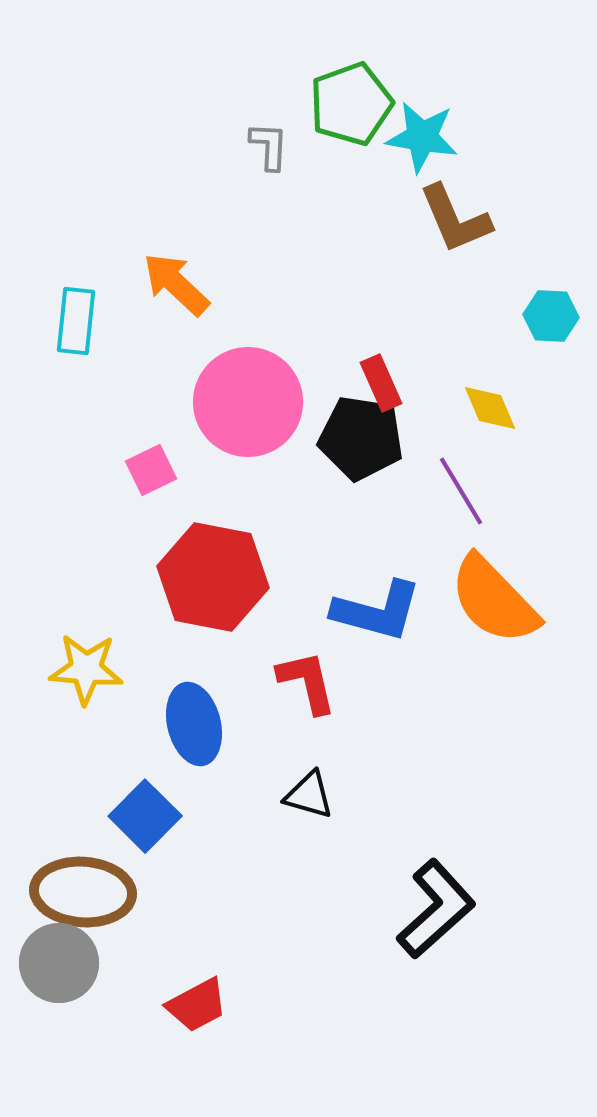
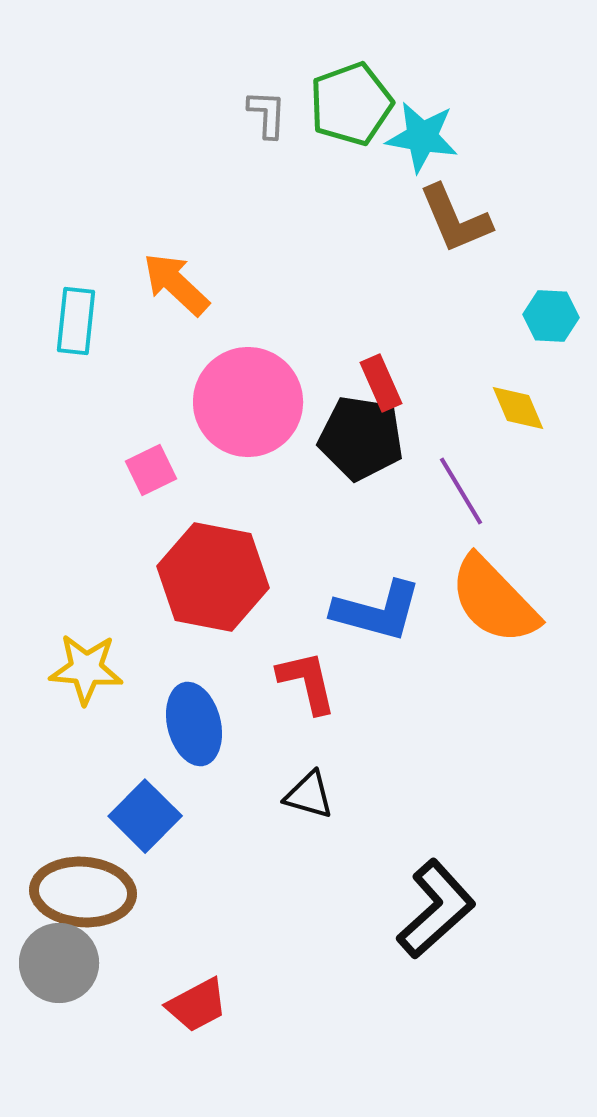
gray L-shape: moved 2 px left, 32 px up
yellow diamond: moved 28 px right
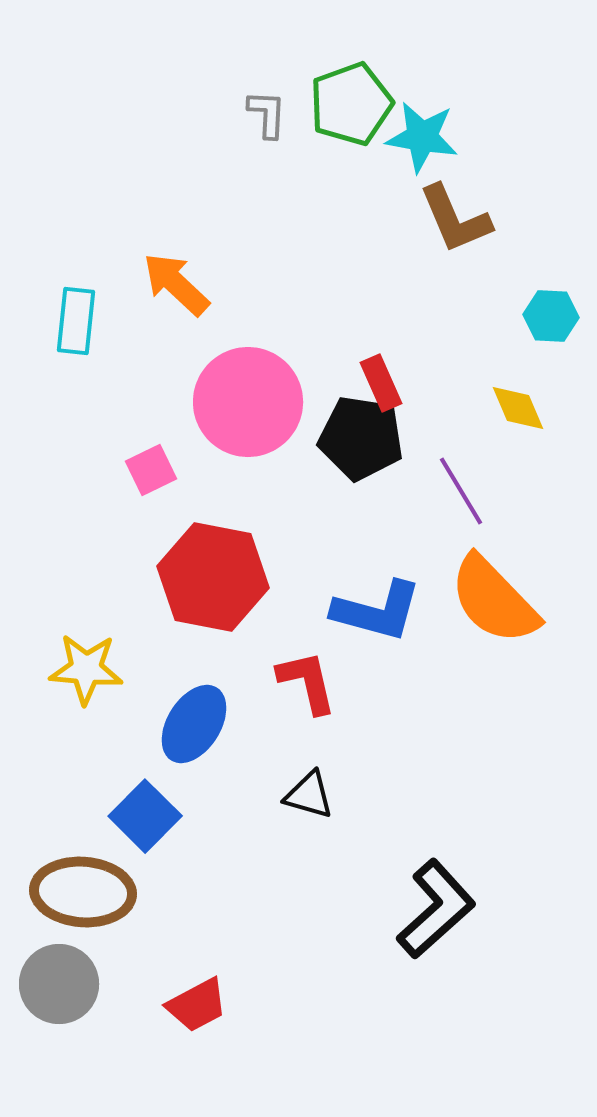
blue ellipse: rotated 46 degrees clockwise
gray circle: moved 21 px down
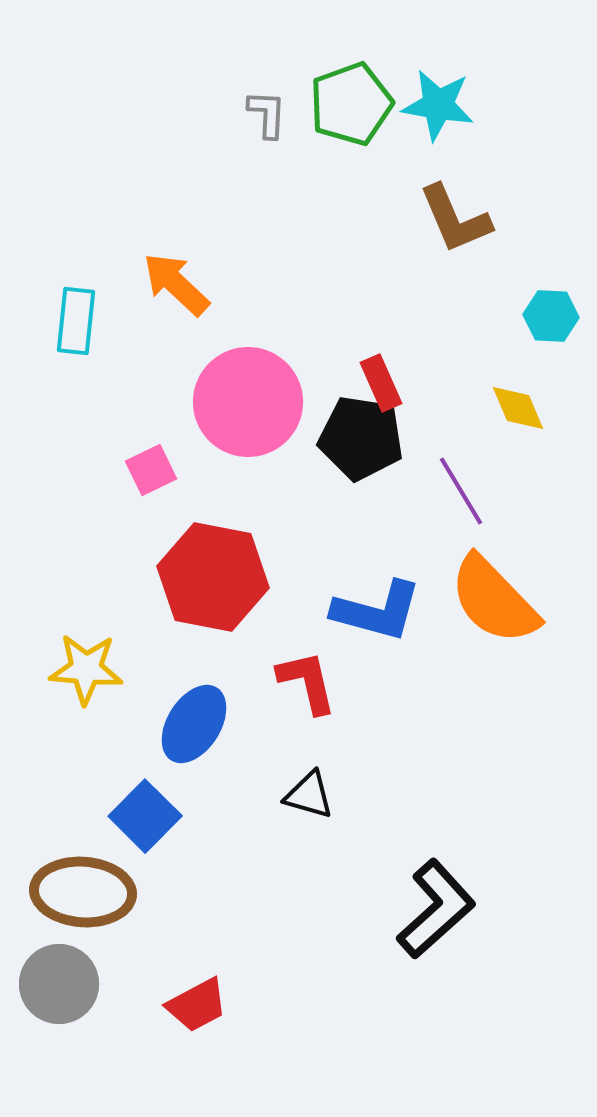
cyan star: moved 16 px right, 32 px up
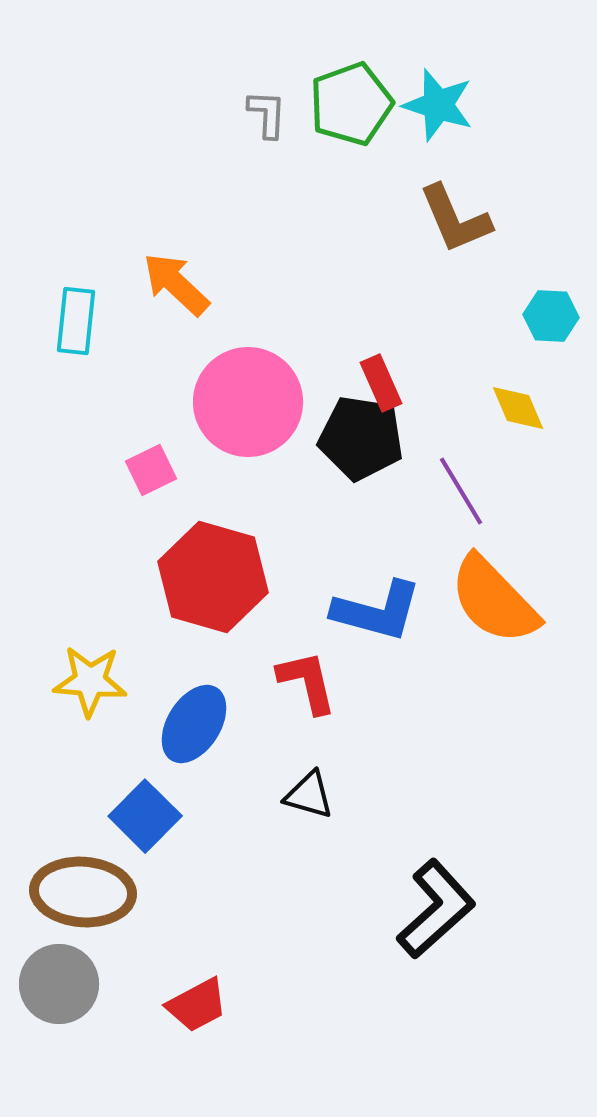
cyan star: rotated 8 degrees clockwise
red hexagon: rotated 5 degrees clockwise
yellow star: moved 4 px right, 12 px down
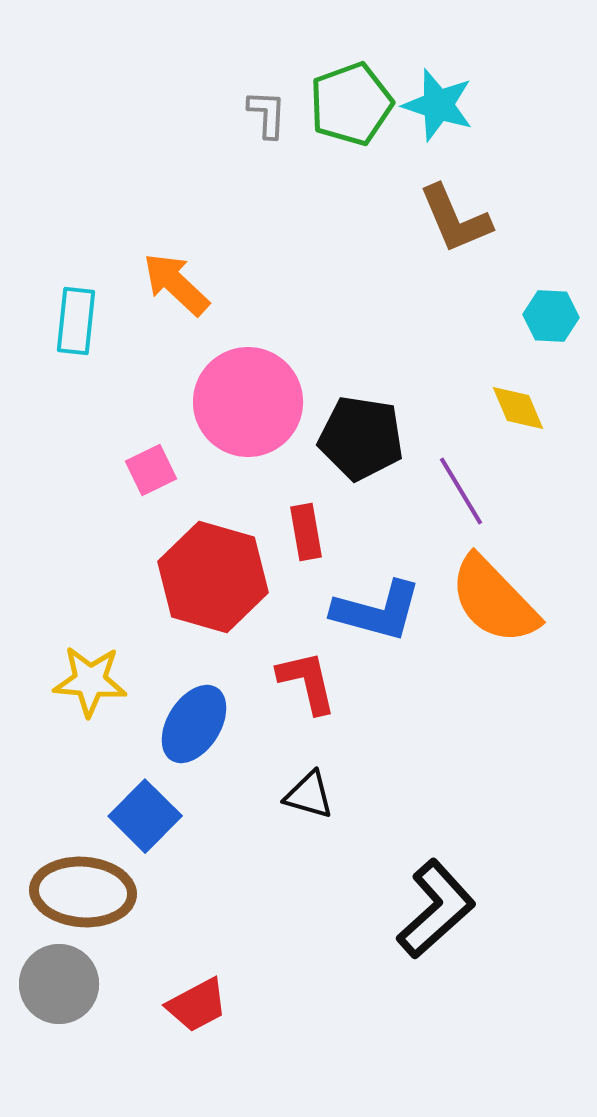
red rectangle: moved 75 px left, 149 px down; rotated 14 degrees clockwise
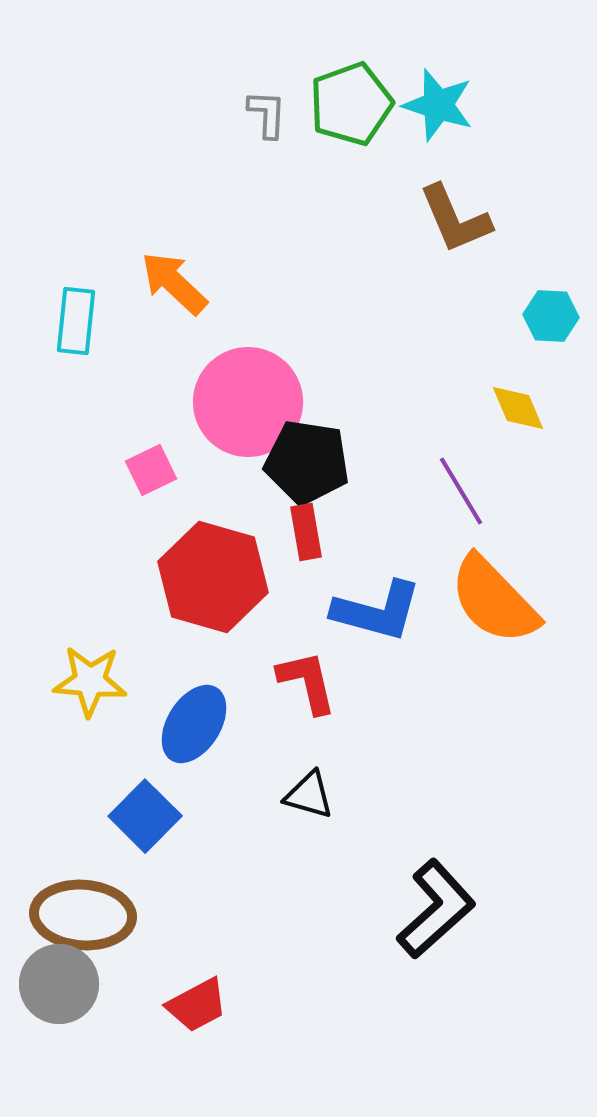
orange arrow: moved 2 px left, 1 px up
black pentagon: moved 54 px left, 24 px down
brown ellipse: moved 23 px down
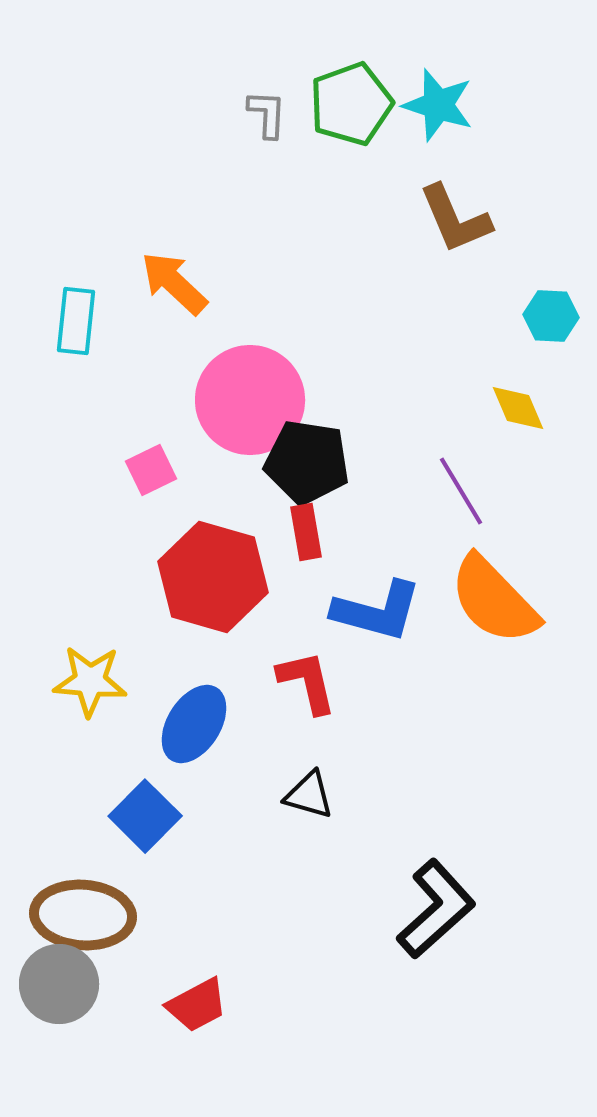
pink circle: moved 2 px right, 2 px up
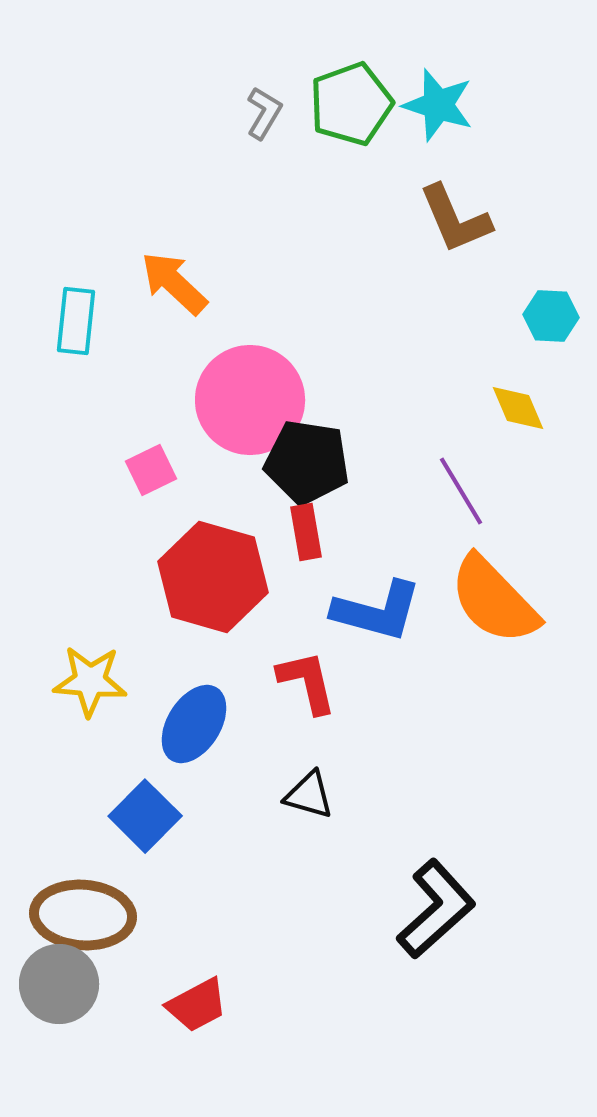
gray L-shape: moved 3 px left, 1 px up; rotated 28 degrees clockwise
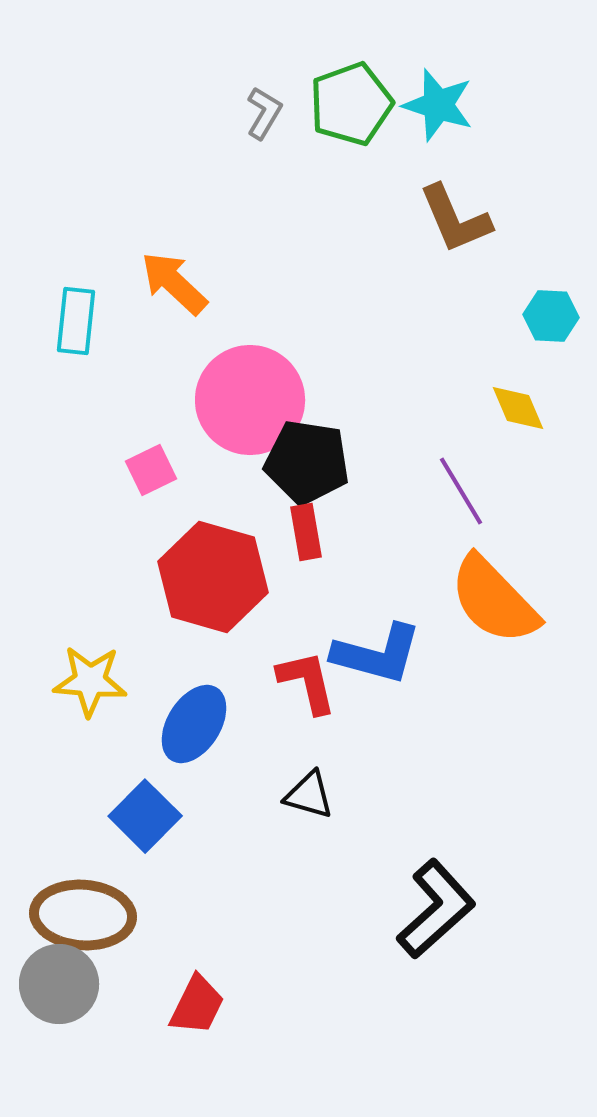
blue L-shape: moved 43 px down
red trapezoid: rotated 36 degrees counterclockwise
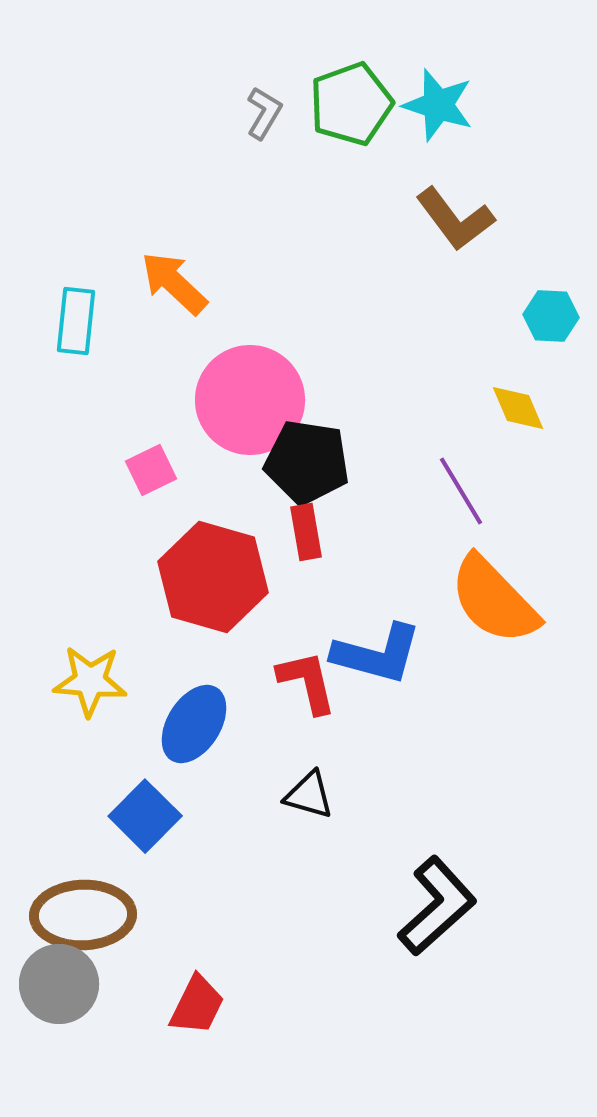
brown L-shape: rotated 14 degrees counterclockwise
black L-shape: moved 1 px right, 3 px up
brown ellipse: rotated 6 degrees counterclockwise
